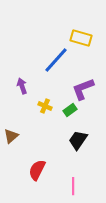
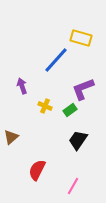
brown triangle: moved 1 px down
pink line: rotated 30 degrees clockwise
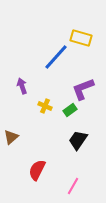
blue line: moved 3 px up
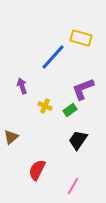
blue line: moved 3 px left
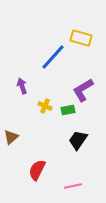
purple L-shape: moved 1 px down; rotated 10 degrees counterclockwise
green rectangle: moved 2 px left; rotated 24 degrees clockwise
pink line: rotated 48 degrees clockwise
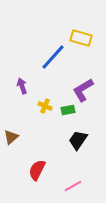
pink line: rotated 18 degrees counterclockwise
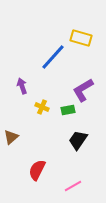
yellow cross: moved 3 px left, 1 px down
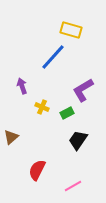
yellow rectangle: moved 10 px left, 8 px up
green rectangle: moved 1 px left, 3 px down; rotated 16 degrees counterclockwise
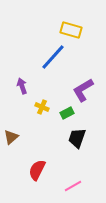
black trapezoid: moved 1 px left, 2 px up; rotated 15 degrees counterclockwise
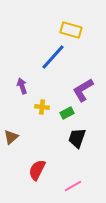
yellow cross: rotated 16 degrees counterclockwise
